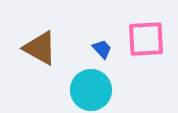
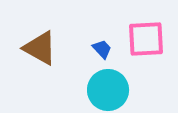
cyan circle: moved 17 px right
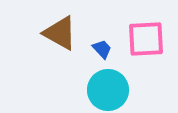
brown triangle: moved 20 px right, 15 px up
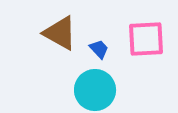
blue trapezoid: moved 3 px left
cyan circle: moved 13 px left
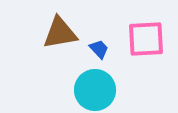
brown triangle: rotated 39 degrees counterclockwise
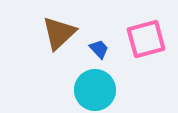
brown triangle: moved 1 px left; rotated 33 degrees counterclockwise
pink square: rotated 12 degrees counterclockwise
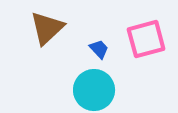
brown triangle: moved 12 px left, 5 px up
cyan circle: moved 1 px left
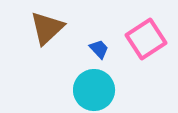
pink square: rotated 18 degrees counterclockwise
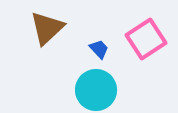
cyan circle: moved 2 px right
